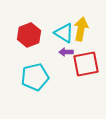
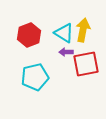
yellow arrow: moved 2 px right, 1 px down
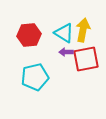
red hexagon: rotated 15 degrees clockwise
red square: moved 5 px up
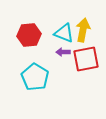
cyan triangle: rotated 10 degrees counterclockwise
purple arrow: moved 3 px left
cyan pentagon: rotated 28 degrees counterclockwise
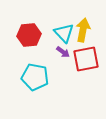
cyan triangle: rotated 25 degrees clockwise
purple arrow: rotated 144 degrees counterclockwise
cyan pentagon: rotated 20 degrees counterclockwise
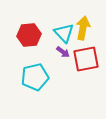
yellow arrow: moved 2 px up
cyan pentagon: rotated 24 degrees counterclockwise
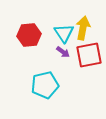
cyan triangle: rotated 10 degrees clockwise
red square: moved 3 px right, 4 px up
cyan pentagon: moved 10 px right, 8 px down
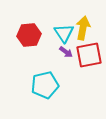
purple arrow: moved 3 px right
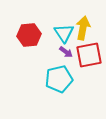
cyan pentagon: moved 14 px right, 6 px up
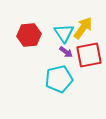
yellow arrow: rotated 25 degrees clockwise
